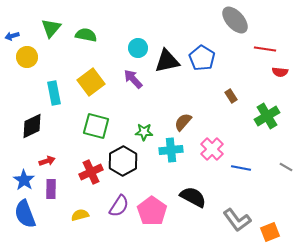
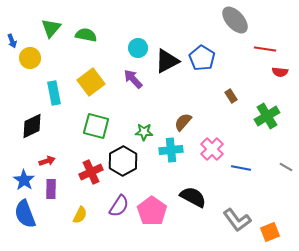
blue arrow: moved 5 px down; rotated 96 degrees counterclockwise
yellow circle: moved 3 px right, 1 px down
black triangle: rotated 16 degrees counterclockwise
yellow semicircle: rotated 132 degrees clockwise
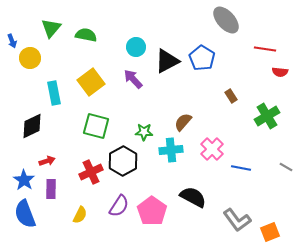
gray ellipse: moved 9 px left
cyan circle: moved 2 px left, 1 px up
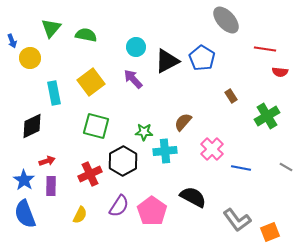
cyan cross: moved 6 px left, 1 px down
red cross: moved 1 px left, 2 px down
purple rectangle: moved 3 px up
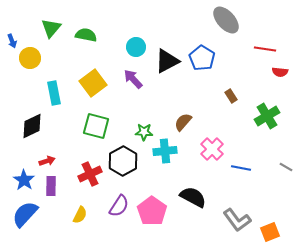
yellow square: moved 2 px right, 1 px down
blue semicircle: rotated 64 degrees clockwise
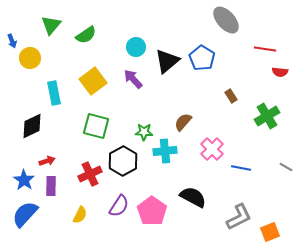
green triangle: moved 3 px up
green semicircle: rotated 135 degrees clockwise
black triangle: rotated 12 degrees counterclockwise
yellow square: moved 2 px up
gray L-shape: moved 2 px right, 3 px up; rotated 80 degrees counterclockwise
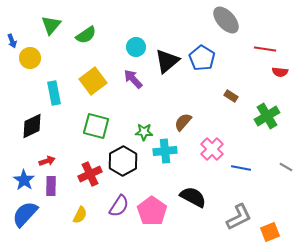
brown rectangle: rotated 24 degrees counterclockwise
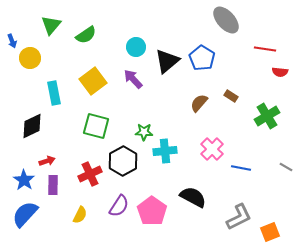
brown semicircle: moved 16 px right, 19 px up
purple rectangle: moved 2 px right, 1 px up
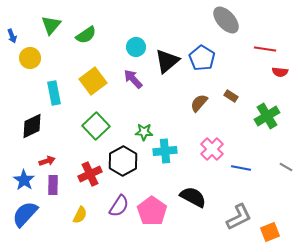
blue arrow: moved 5 px up
green square: rotated 32 degrees clockwise
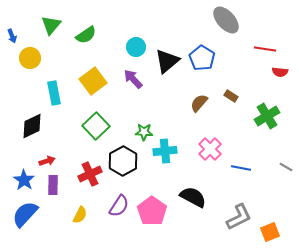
pink cross: moved 2 px left
